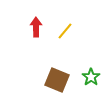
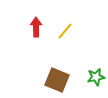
green star: moved 5 px right; rotated 24 degrees clockwise
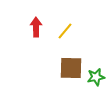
brown square: moved 14 px right, 12 px up; rotated 20 degrees counterclockwise
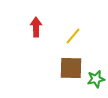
yellow line: moved 8 px right, 5 px down
green star: moved 2 px down
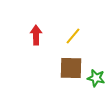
red arrow: moved 8 px down
green star: moved 1 px up; rotated 24 degrees clockwise
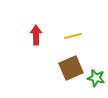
yellow line: rotated 36 degrees clockwise
brown square: rotated 25 degrees counterclockwise
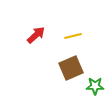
red arrow: rotated 48 degrees clockwise
green star: moved 1 px left, 8 px down; rotated 12 degrees counterclockwise
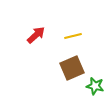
brown square: moved 1 px right
green star: rotated 12 degrees clockwise
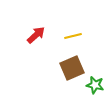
green star: moved 1 px up
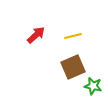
brown square: moved 1 px right, 1 px up
green star: moved 2 px left, 1 px down
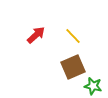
yellow line: rotated 60 degrees clockwise
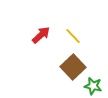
red arrow: moved 5 px right
brown square: rotated 20 degrees counterclockwise
